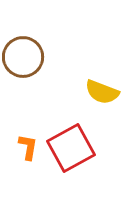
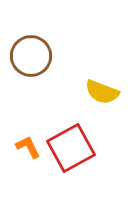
brown circle: moved 8 px right, 1 px up
orange L-shape: rotated 36 degrees counterclockwise
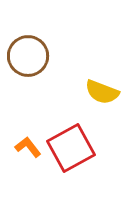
brown circle: moved 3 px left
orange L-shape: rotated 12 degrees counterclockwise
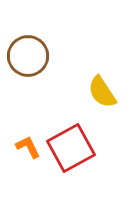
yellow semicircle: rotated 36 degrees clockwise
orange L-shape: rotated 12 degrees clockwise
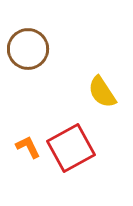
brown circle: moved 7 px up
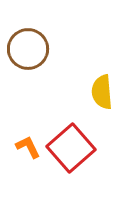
yellow semicircle: rotated 28 degrees clockwise
red square: rotated 12 degrees counterclockwise
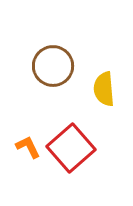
brown circle: moved 25 px right, 17 px down
yellow semicircle: moved 2 px right, 3 px up
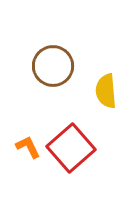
yellow semicircle: moved 2 px right, 2 px down
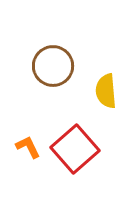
red square: moved 4 px right, 1 px down
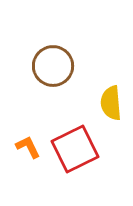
yellow semicircle: moved 5 px right, 12 px down
red square: rotated 15 degrees clockwise
